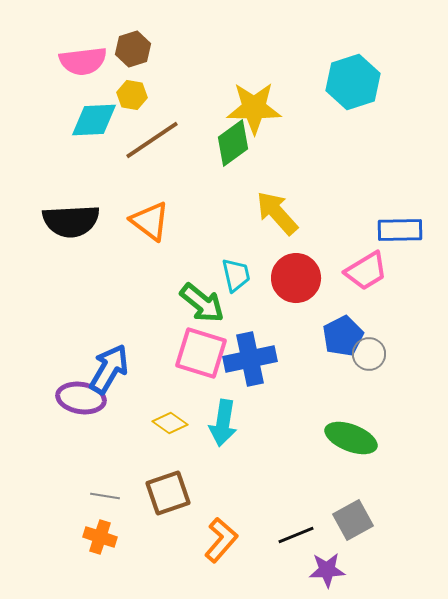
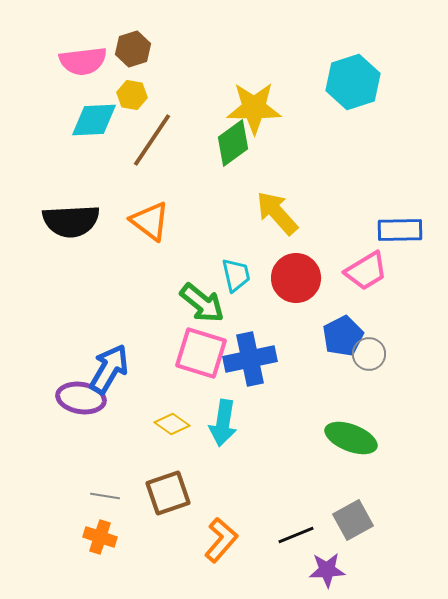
brown line: rotated 22 degrees counterclockwise
yellow diamond: moved 2 px right, 1 px down
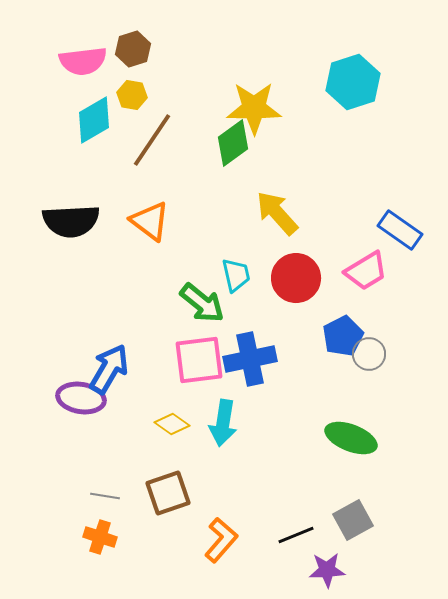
cyan diamond: rotated 27 degrees counterclockwise
blue rectangle: rotated 36 degrees clockwise
pink square: moved 2 px left, 7 px down; rotated 24 degrees counterclockwise
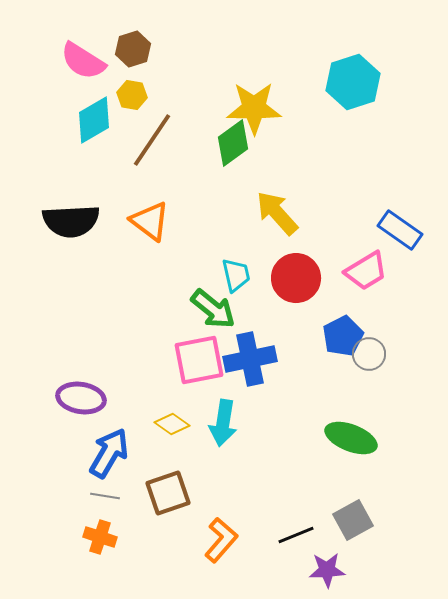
pink semicircle: rotated 39 degrees clockwise
green arrow: moved 11 px right, 6 px down
pink square: rotated 4 degrees counterclockwise
blue arrow: moved 84 px down
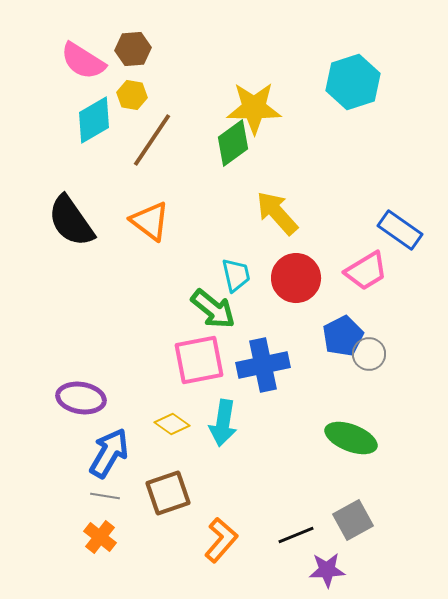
brown hexagon: rotated 12 degrees clockwise
black semicircle: rotated 58 degrees clockwise
blue cross: moved 13 px right, 6 px down
orange cross: rotated 20 degrees clockwise
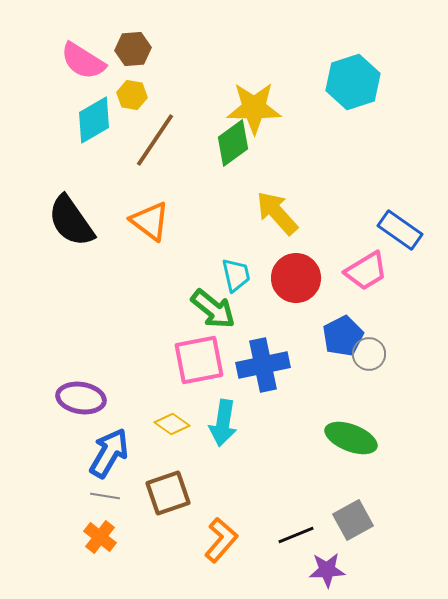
brown line: moved 3 px right
